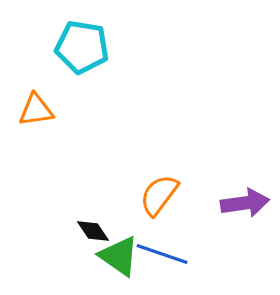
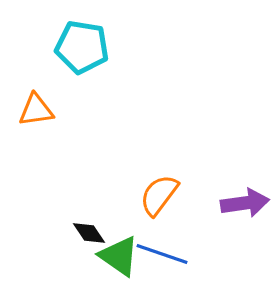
black diamond: moved 4 px left, 2 px down
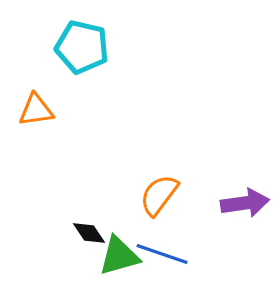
cyan pentagon: rotated 4 degrees clockwise
green triangle: rotated 51 degrees counterclockwise
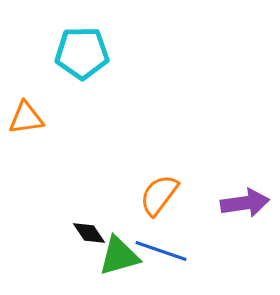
cyan pentagon: moved 6 px down; rotated 14 degrees counterclockwise
orange triangle: moved 10 px left, 8 px down
blue line: moved 1 px left, 3 px up
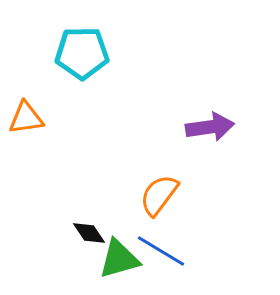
purple arrow: moved 35 px left, 76 px up
blue line: rotated 12 degrees clockwise
green triangle: moved 3 px down
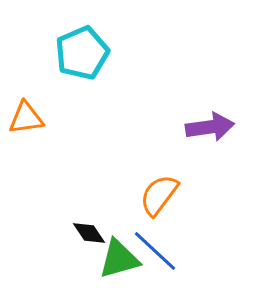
cyan pentagon: rotated 22 degrees counterclockwise
blue line: moved 6 px left; rotated 12 degrees clockwise
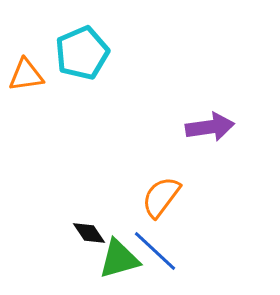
orange triangle: moved 43 px up
orange semicircle: moved 2 px right, 2 px down
